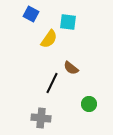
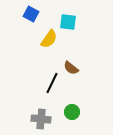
green circle: moved 17 px left, 8 px down
gray cross: moved 1 px down
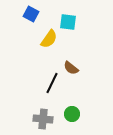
green circle: moved 2 px down
gray cross: moved 2 px right
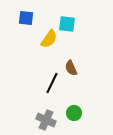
blue square: moved 5 px left, 4 px down; rotated 21 degrees counterclockwise
cyan square: moved 1 px left, 2 px down
brown semicircle: rotated 28 degrees clockwise
green circle: moved 2 px right, 1 px up
gray cross: moved 3 px right, 1 px down; rotated 18 degrees clockwise
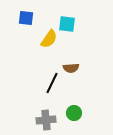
brown semicircle: rotated 70 degrees counterclockwise
gray cross: rotated 30 degrees counterclockwise
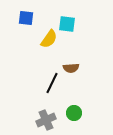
gray cross: rotated 18 degrees counterclockwise
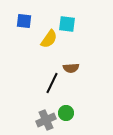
blue square: moved 2 px left, 3 px down
green circle: moved 8 px left
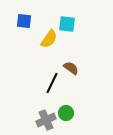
brown semicircle: rotated 140 degrees counterclockwise
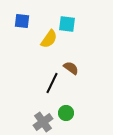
blue square: moved 2 px left
gray cross: moved 3 px left, 2 px down; rotated 12 degrees counterclockwise
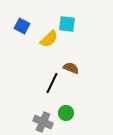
blue square: moved 5 px down; rotated 21 degrees clockwise
yellow semicircle: rotated 12 degrees clockwise
brown semicircle: rotated 14 degrees counterclockwise
gray cross: rotated 30 degrees counterclockwise
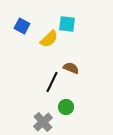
black line: moved 1 px up
green circle: moved 6 px up
gray cross: rotated 24 degrees clockwise
